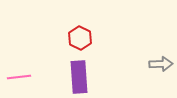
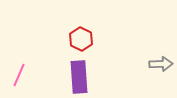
red hexagon: moved 1 px right, 1 px down
pink line: moved 2 px up; rotated 60 degrees counterclockwise
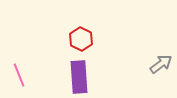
gray arrow: rotated 35 degrees counterclockwise
pink line: rotated 45 degrees counterclockwise
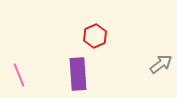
red hexagon: moved 14 px right, 3 px up; rotated 10 degrees clockwise
purple rectangle: moved 1 px left, 3 px up
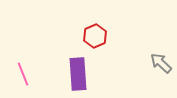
gray arrow: moved 1 px up; rotated 100 degrees counterclockwise
pink line: moved 4 px right, 1 px up
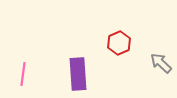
red hexagon: moved 24 px right, 7 px down
pink line: rotated 30 degrees clockwise
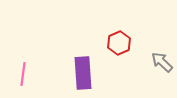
gray arrow: moved 1 px right, 1 px up
purple rectangle: moved 5 px right, 1 px up
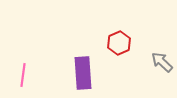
pink line: moved 1 px down
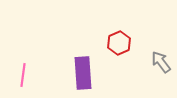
gray arrow: moved 1 px left; rotated 10 degrees clockwise
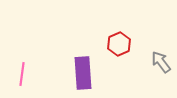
red hexagon: moved 1 px down
pink line: moved 1 px left, 1 px up
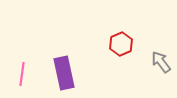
red hexagon: moved 2 px right
purple rectangle: moved 19 px left; rotated 8 degrees counterclockwise
